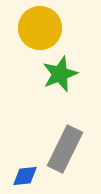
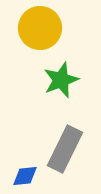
green star: moved 1 px right, 6 px down
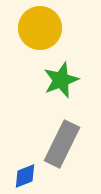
gray rectangle: moved 3 px left, 5 px up
blue diamond: rotated 16 degrees counterclockwise
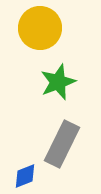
green star: moved 3 px left, 2 px down
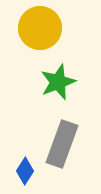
gray rectangle: rotated 6 degrees counterclockwise
blue diamond: moved 5 px up; rotated 36 degrees counterclockwise
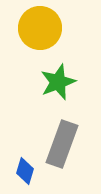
blue diamond: rotated 16 degrees counterclockwise
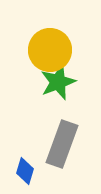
yellow circle: moved 10 px right, 22 px down
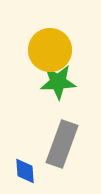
green star: rotated 18 degrees clockwise
blue diamond: rotated 20 degrees counterclockwise
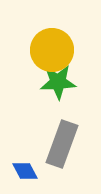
yellow circle: moved 2 px right
blue diamond: rotated 24 degrees counterclockwise
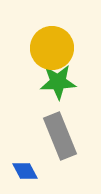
yellow circle: moved 2 px up
gray rectangle: moved 2 px left, 8 px up; rotated 42 degrees counterclockwise
